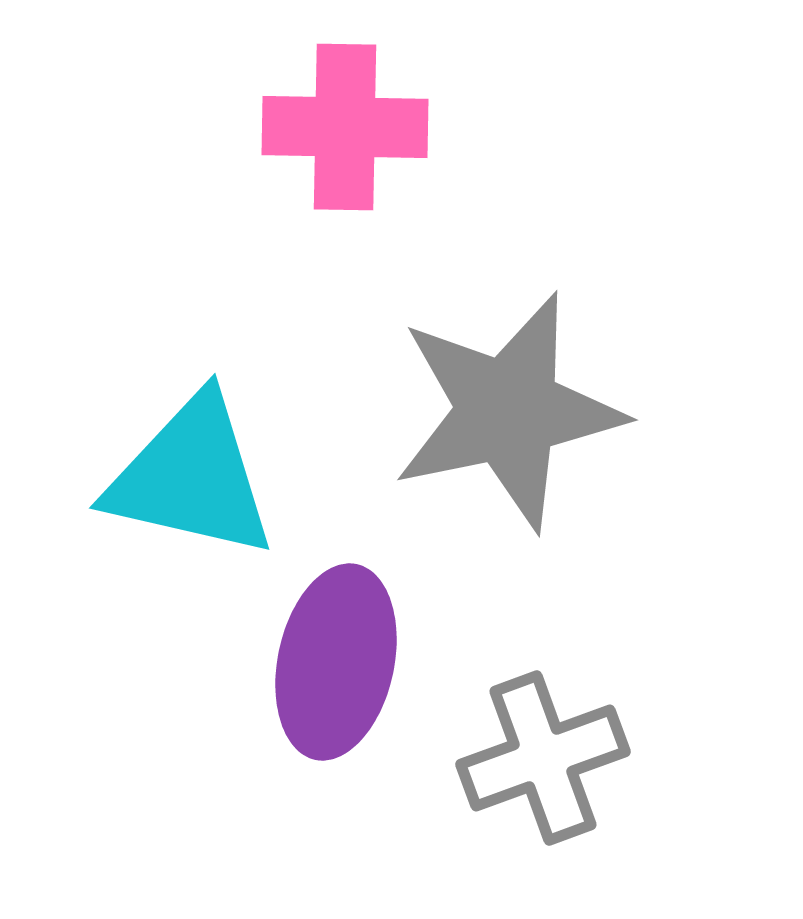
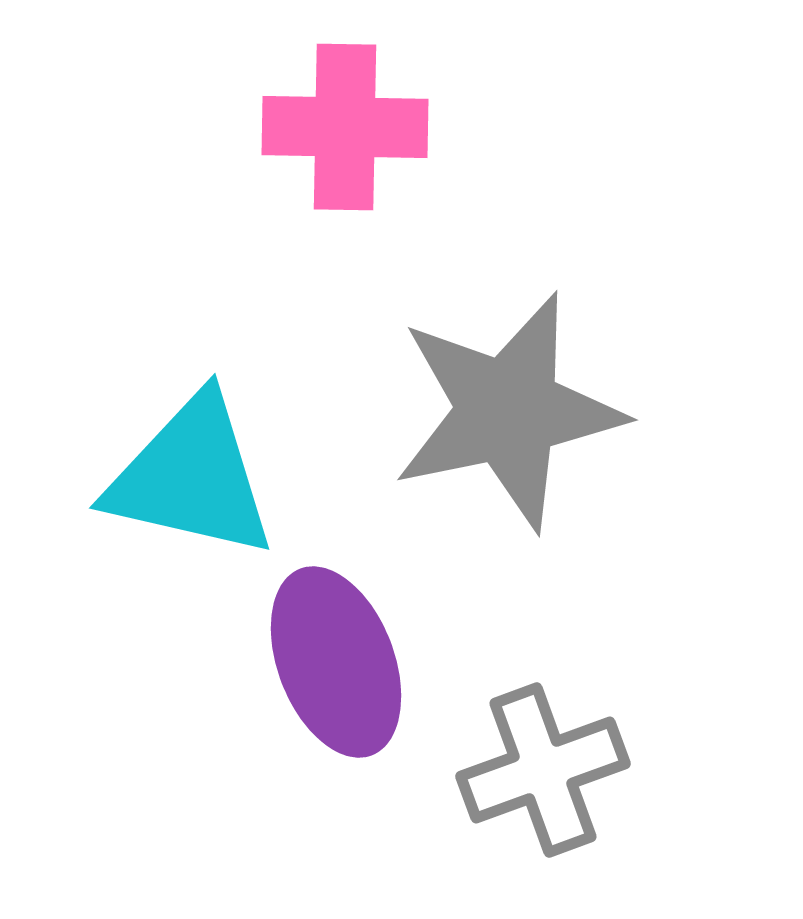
purple ellipse: rotated 33 degrees counterclockwise
gray cross: moved 12 px down
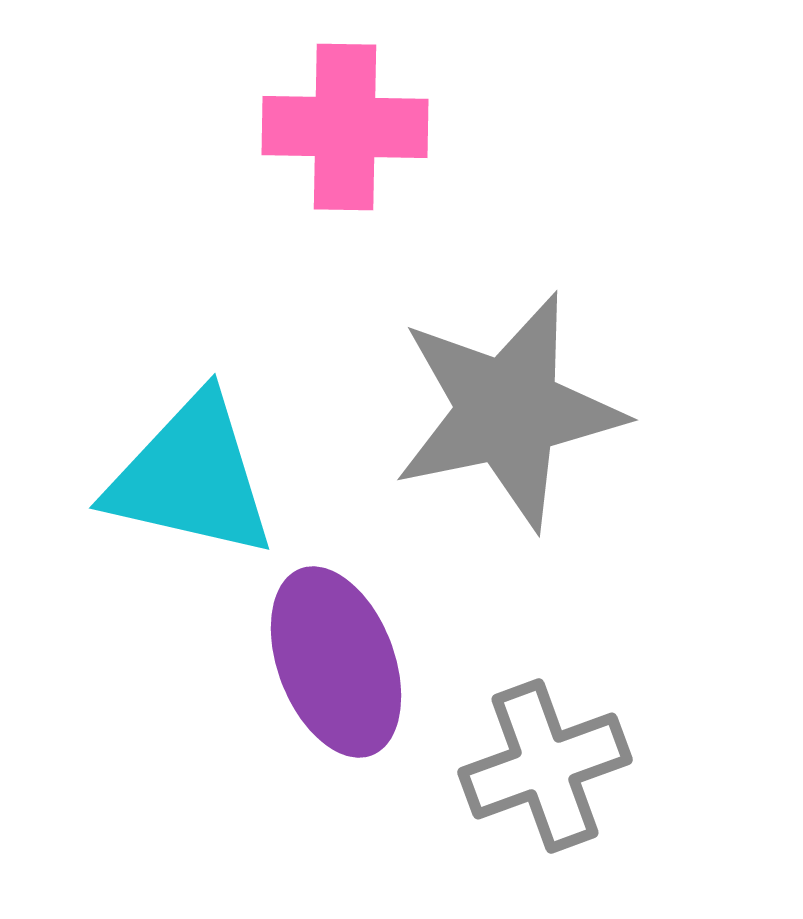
gray cross: moved 2 px right, 4 px up
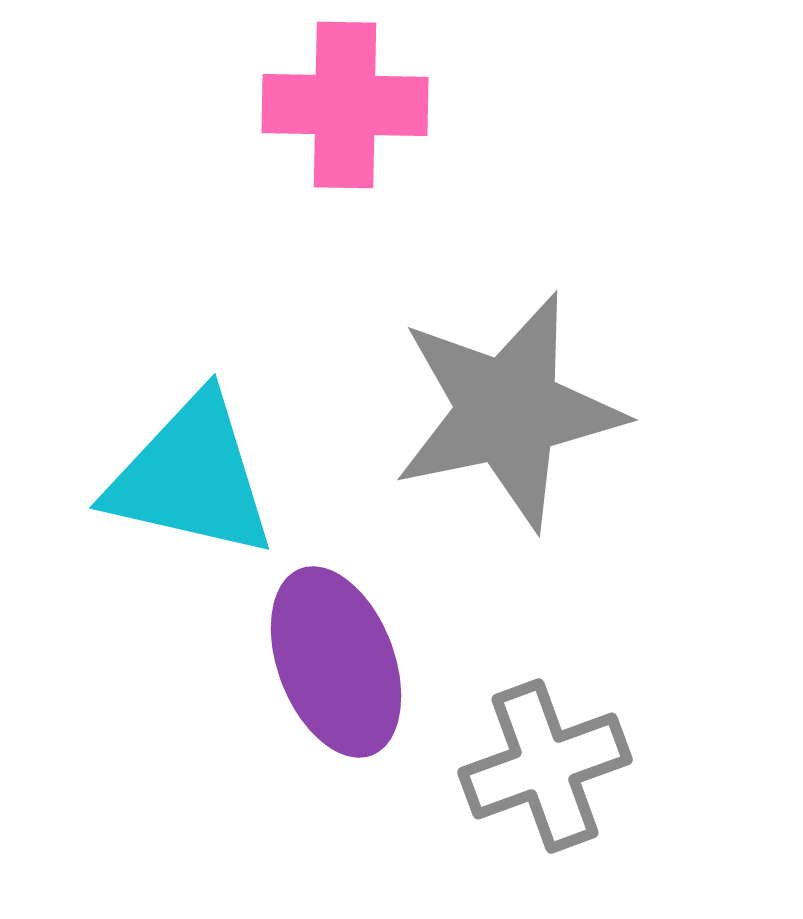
pink cross: moved 22 px up
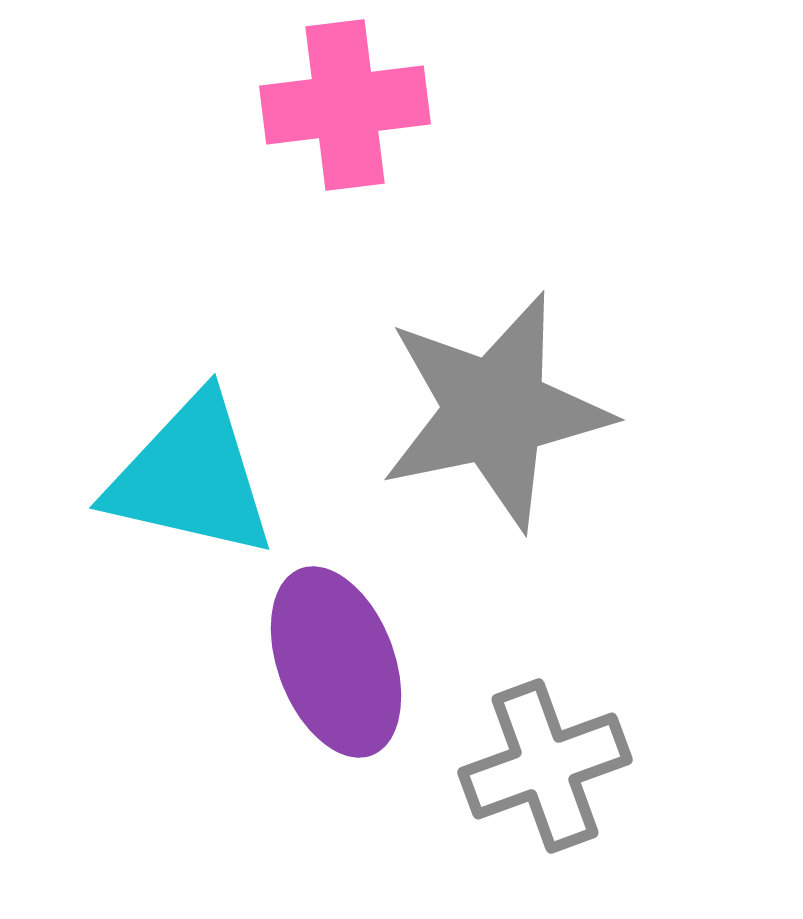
pink cross: rotated 8 degrees counterclockwise
gray star: moved 13 px left
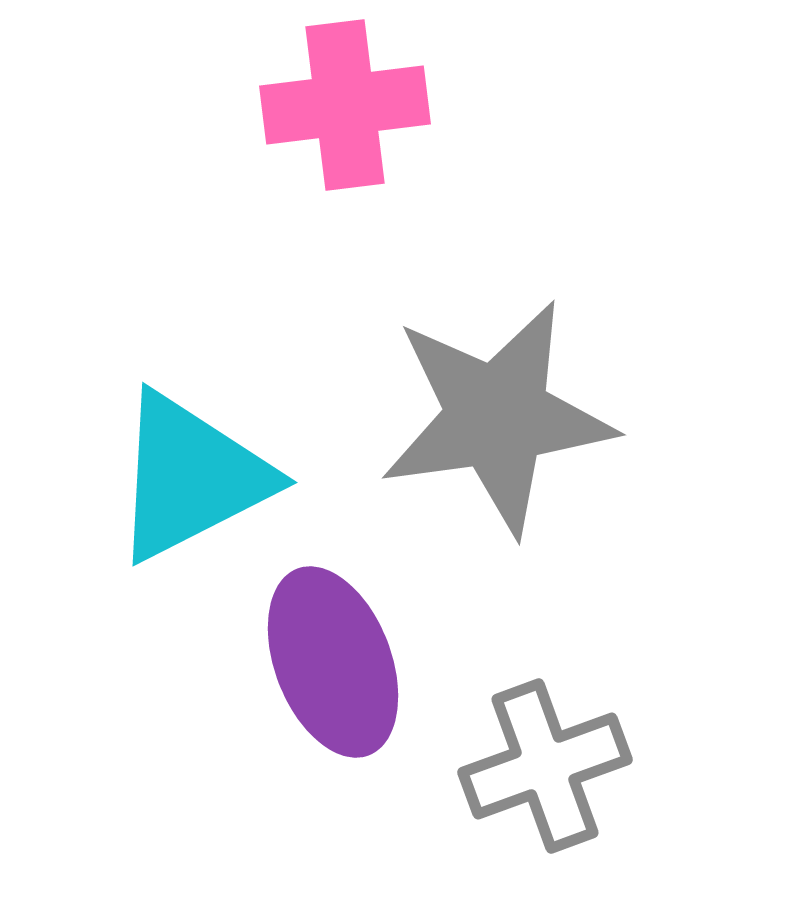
gray star: moved 2 px right, 6 px down; rotated 4 degrees clockwise
cyan triangle: rotated 40 degrees counterclockwise
purple ellipse: moved 3 px left
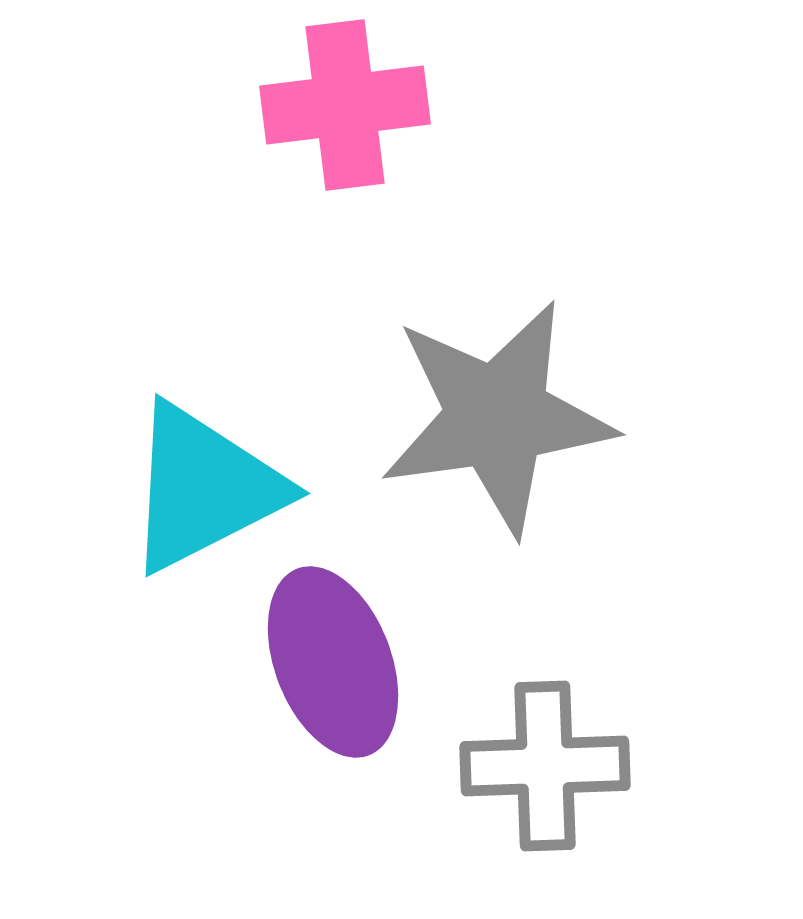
cyan triangle: moved 13 px right, 11 px down
gray cross: rotated 18 degrees clockwise
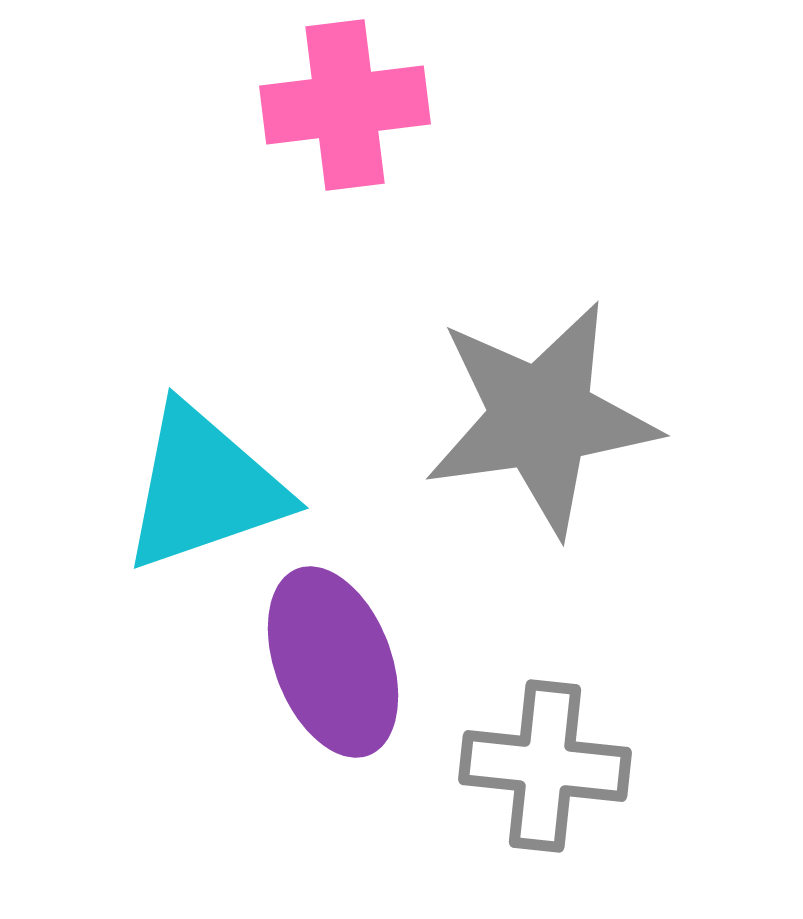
gray star: moved 44 px right, 1 px down
cyan triangle: rotated 8 degrees clockwise
gray cross: rotated 8 degrees clockwise
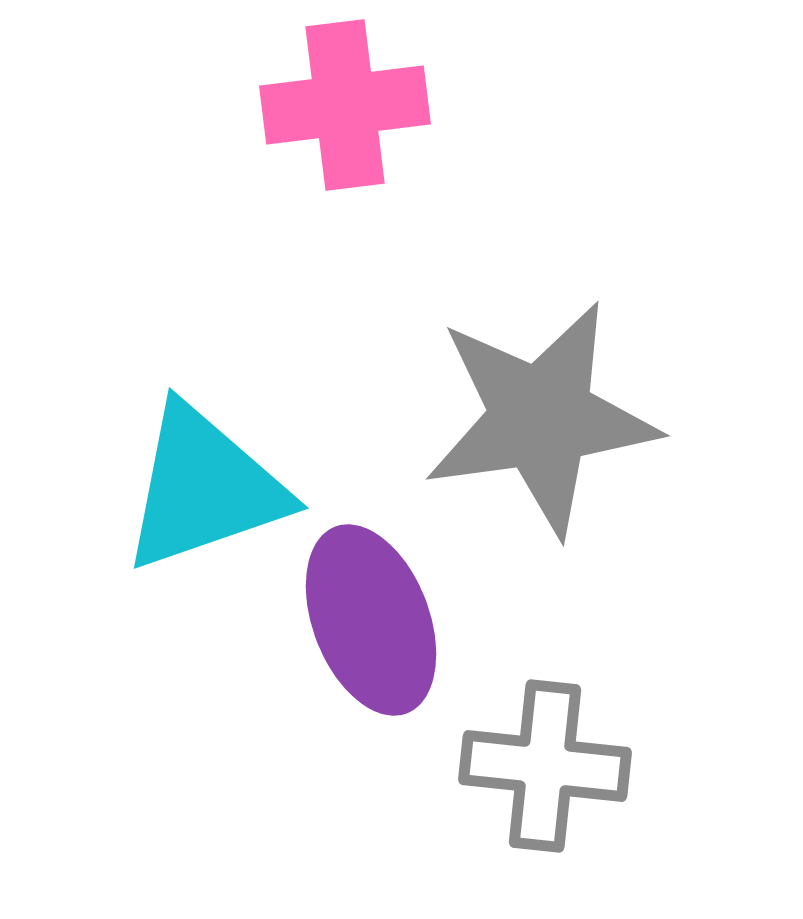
purple ellipse: moved 38 px right, 42 px up
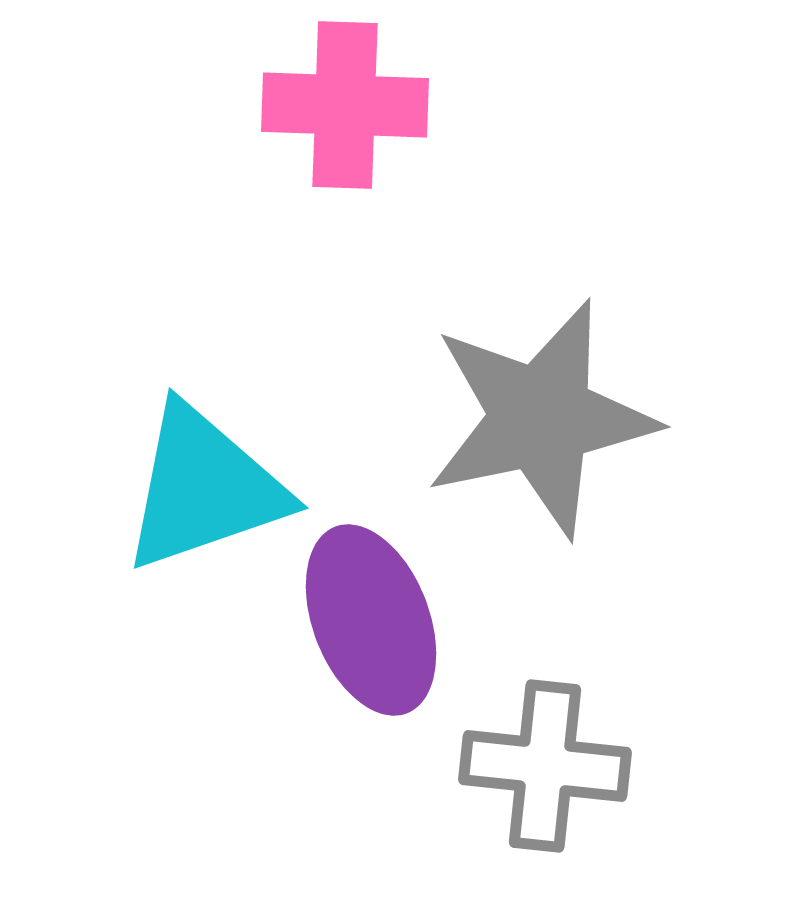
pink cross: rotated 9 degrees clockwise
gray star: rotated 4 degrees counterclockwise
